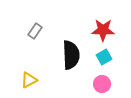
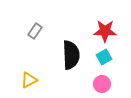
red star: moved 2 px right, 1 px down
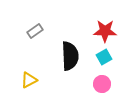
gray rectangle: rotated 21 degrees clockwise
black semicircle: moved 1 px left, 1 px down
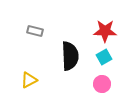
gray rectangle: rotated 49 degrees clockwise
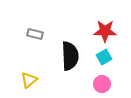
gray rectangle: moved 3 px down
yellow triangle: rotated 12 degrees counterclockwise
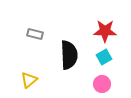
black semicircle: moved 1 px left, 1 px up
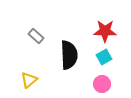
gray rectangle: moved 1 px right, 2 px down; rotated 28 degrees clockwise
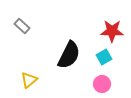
red star: moved 7 px right
gray rectangle: moved 14 px left, 10 px up
black semicircle: rotated 28 degrees clockwise
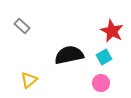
red star: rotated 25 degrees clockwise
black semicircle: rotated 128 degrees counterclockwise
pink circle: moved 1 px left, 1 px up
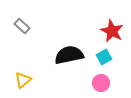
yellow triangle: moved 6 px left
